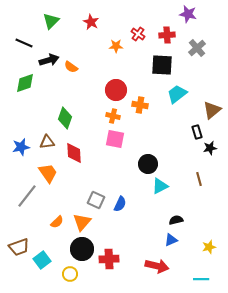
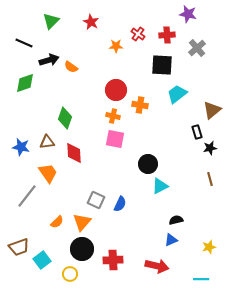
blue star at (21, 147): rotated 24 degrees clockwise
brown line at (199, 179): moved 11 px right
red cross at (109, 259): moved 4 px right, 1 px down
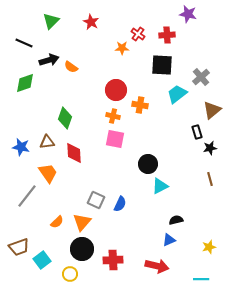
orange star at (116, 46): moved 6 px right, 2 px down
gray cross at (197, 48): moved 4 px right, 29 px down
blue triangle at (171, 240): moved 2 px left
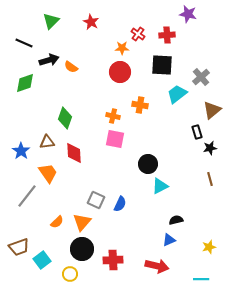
red circle at (116, 90): moved 4 px right, 18 px up
blue star at (21, 147): moved 4 px down; rotated 24 degrees clockwise
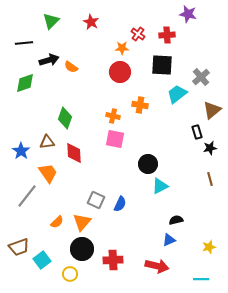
black line at (24, 43): rotated 30 degrees counterclockwise
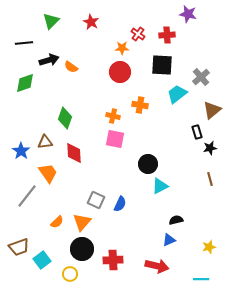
brown triangle at (47, 142): moved 2 px left
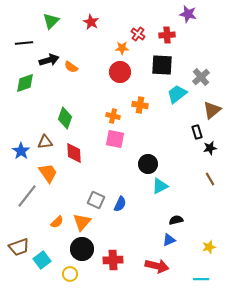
brown line at (210, 179): rotated 16 degrees counterclockwise
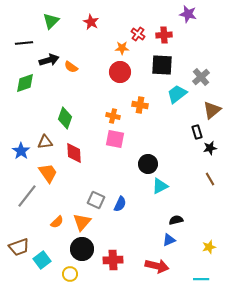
red cross at (167, 35): moved 3 px left
